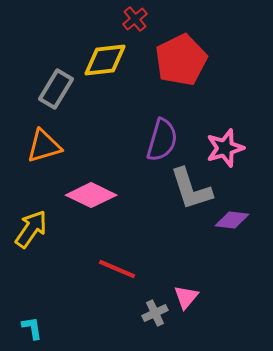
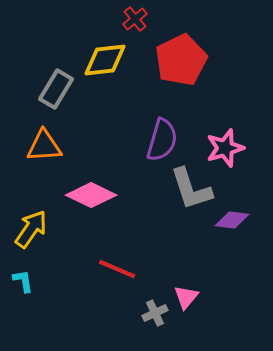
orange triangle: rotated 12 degrees clockwise
cyan L-shape: moved 9 px left, 47 px up
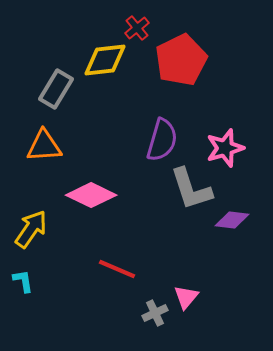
red cross: moved 2 px right, 9 px down
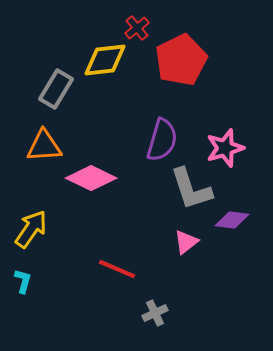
pink diamond: moved 17 px up
cyan L-shape: rotated 25 degrees clockwise
pink triangle: moved 55 px up; rotated 12 degrees clockwise
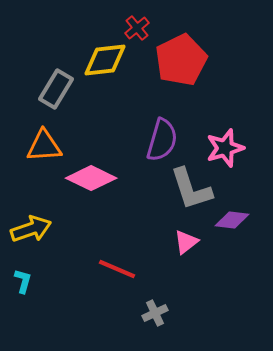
yellow arrow: rotated 36 degrees clockwise
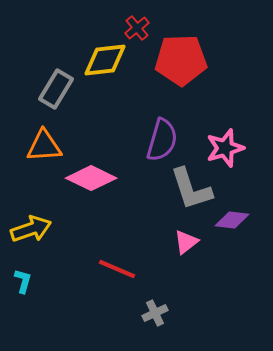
red pentagon: rotated 24 degrees clockwise
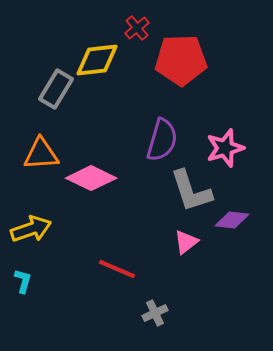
yellow diamond: moved 8 px left
orange triangle: moved 3 px left, 8 px down
gray L-shape: moved 2 px down
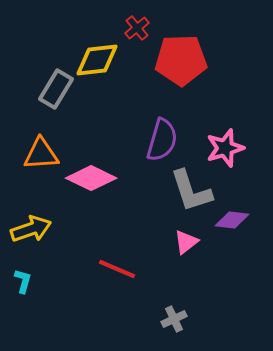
gray cross: moved 19 px right, 6 px down
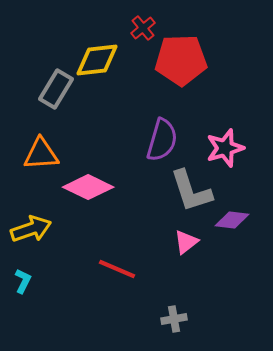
red cross: moved 6 px right
pink diamond: moved 3 px left, 9 px down
cyan L-shape: rotated 10 degrees clockwise
gray cross: rotated 15 degrees clockwise
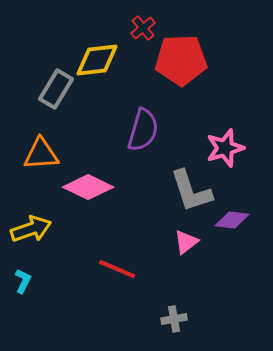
purple semicircle: moved 19 px left, 10 px up
